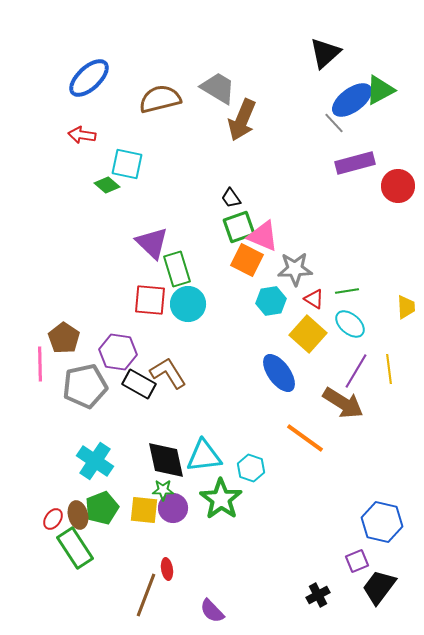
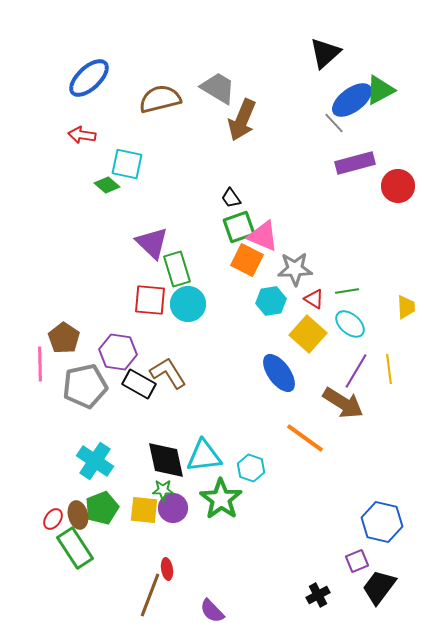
brown line at (146, 595): moved 4 px right
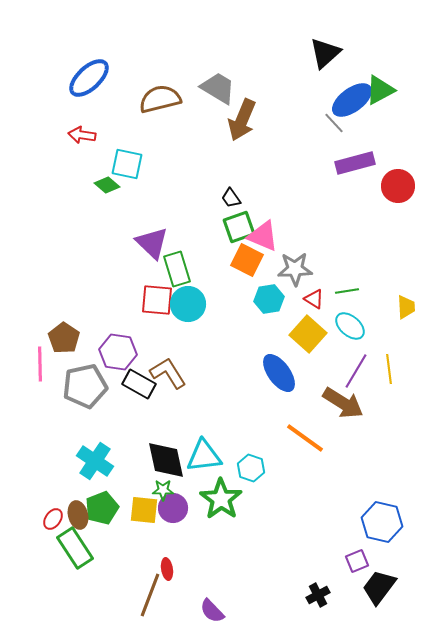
red square at (150, 300): moved 7 px right
cyan hexagon at (271, 301): moved 2 px left, 2 px up
cyan ellipse at (350, 324): moved 2 px down
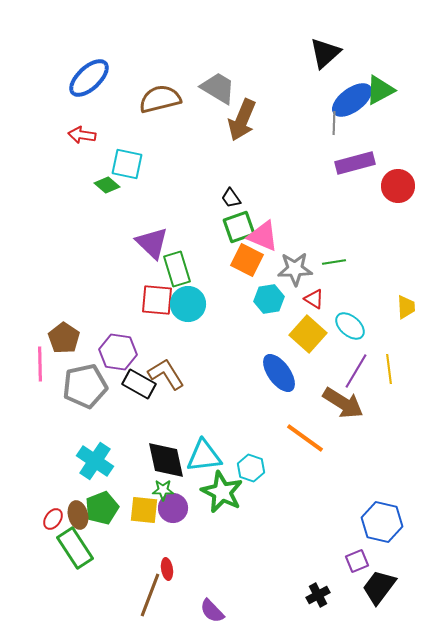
gray line at (334, 123): rotated 45 degrees clockwise
green line at (347, 291): moved 13 px left, 29 px up
brown L-shape at (168, 373): moved 2 px left, 1 px down
green star at (221, 499): moved 1 px right, 7 px up; rotated 9 degrees counterclockwise
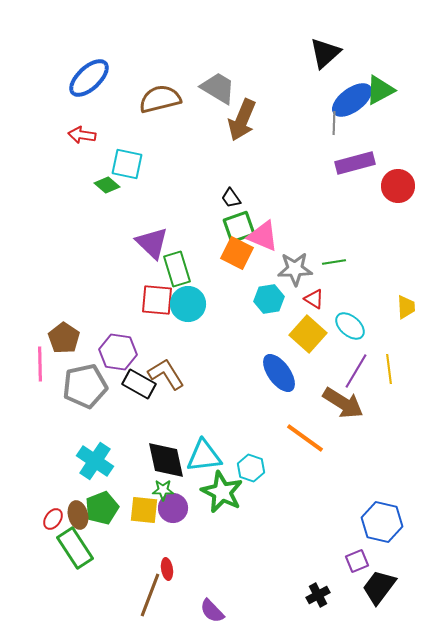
orange square at (247, 260): moved 10 px left, 7 px up
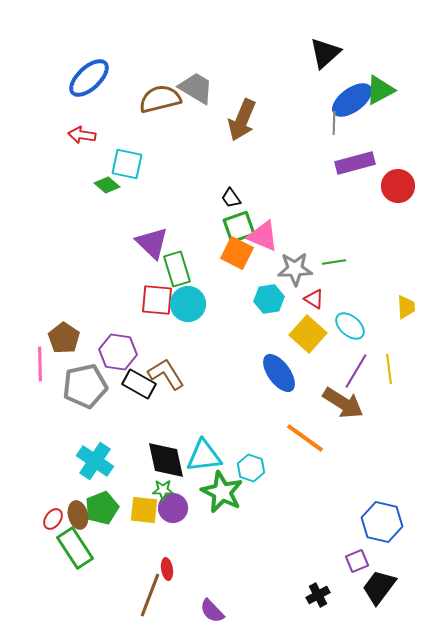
gray trapezoid at (218, 88): moved 22 px left
